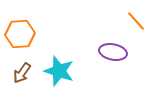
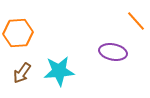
orange hexagon: moved 2 px left, 1 px up
cyan star: rotated 24 degrees counterclockwise
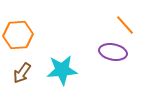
orange line: moved 11 px left, 4 px down
orange hexagon: moved 2 px down
cyan star: moved 3 px right, 1 px up
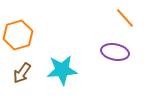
orange line: moved 7 px up
orange hexagon: rotated 12 degrees counterclockwise
purple ellipse: moved 2 px right
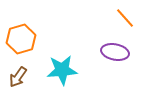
orange hexagon: moved 3 px right, 4 px down
brown arrow: moved 4 px left, 4 px down
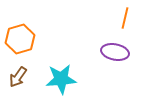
orange line: rotated 55 degrees clockwise
orange hexagon: moved 1 px left
cyan star: moved 1 px left, 9 px down
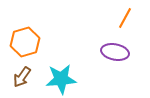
orange line: rotated 15 degrees clockwise
orange hexagon: moved 5 px right, 3 px down
brown arrow: moved 4 px right
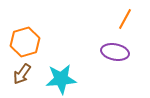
orange line: moved 1 px down
brown arrow: moved 3 px up
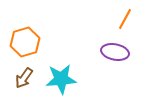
brown arrow: moved 2 px right, 4 px down
